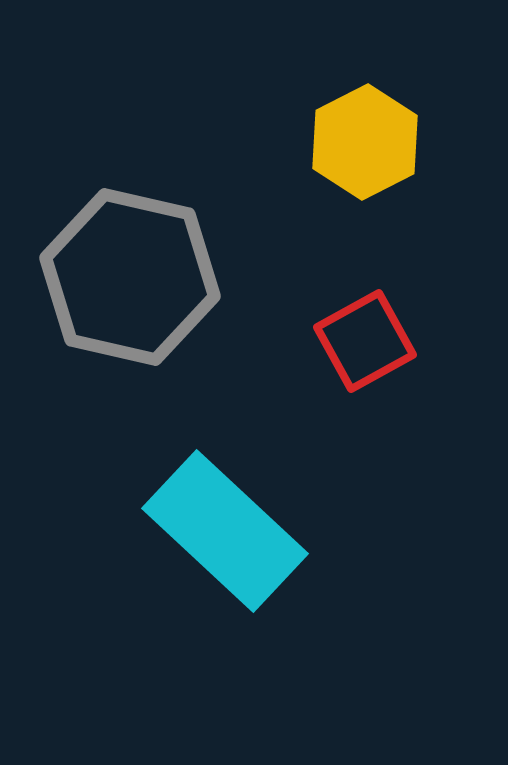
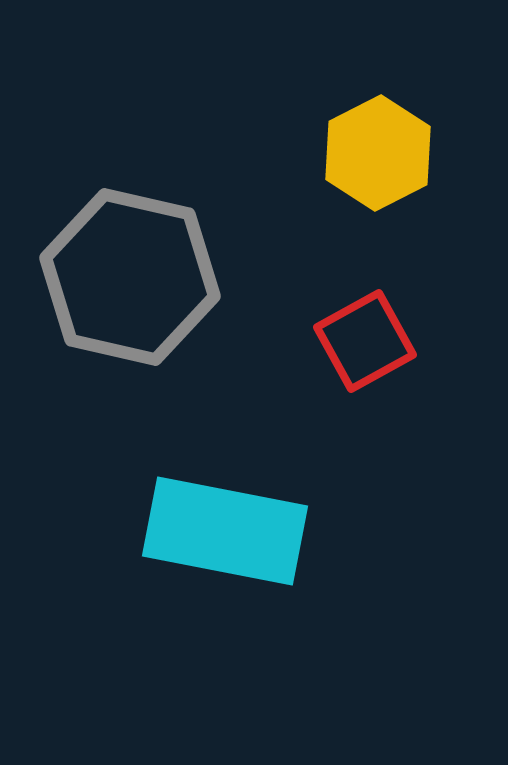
yellow hexagon: moved 13 px right, 11 px down
cyan rectangle: rotated 32 degrees counterclockwise
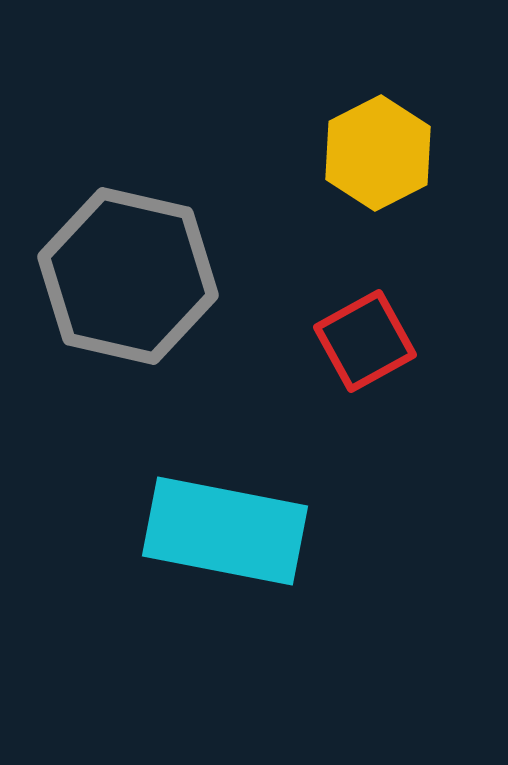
gray hexagon: moved 2 px left, 1 px up
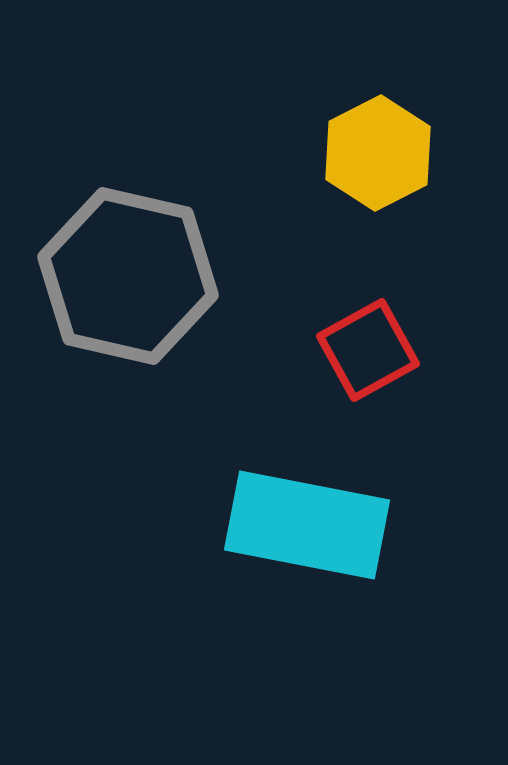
red square: moved 3 px right, 9 px down
cyan rectangle: moved 82 px right, 6 px up
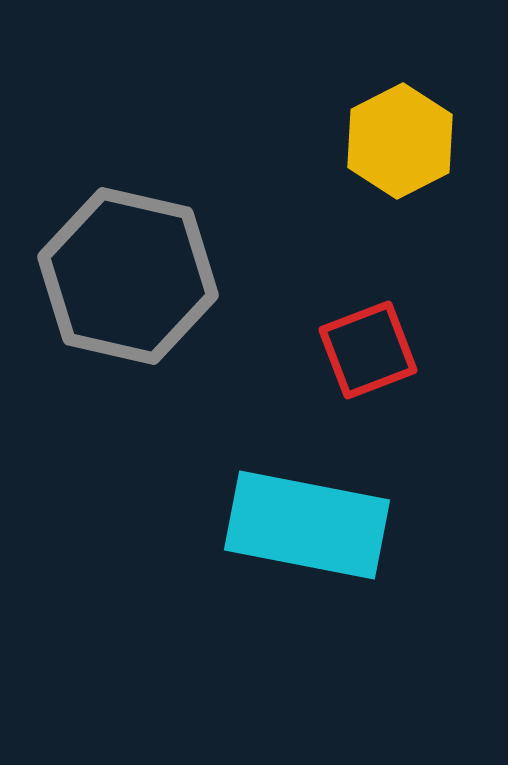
yellow hexagon: moved 22 px right, 12 px up
red square: rotated 8 degrees clockwise
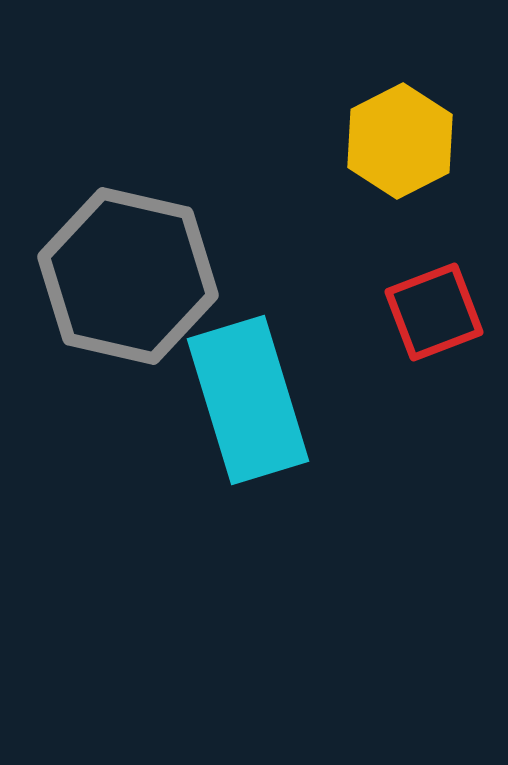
red square: moved 66 px right, 38 px up
cyan rectangle: moved 59 px left, 125 px up; rotated 62 degrees clockwise
